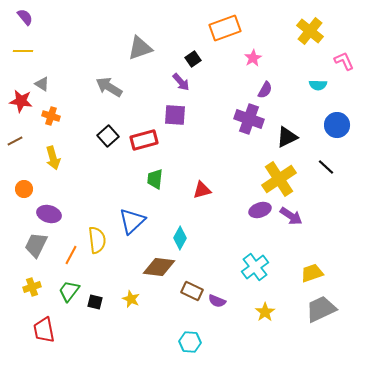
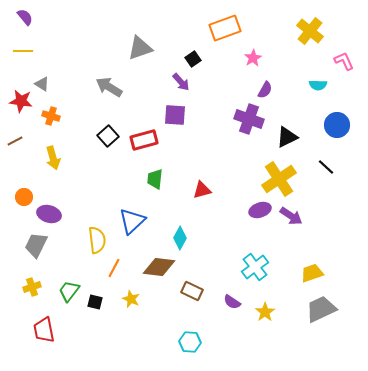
orange circle at (24, 189): moved 8 px down
orange line at (71, 255): moved 43 px right, 13 px down
purple semicircle at (217, 301): moved 15 px right, 1 px down; rotated 12 degrees clockwise
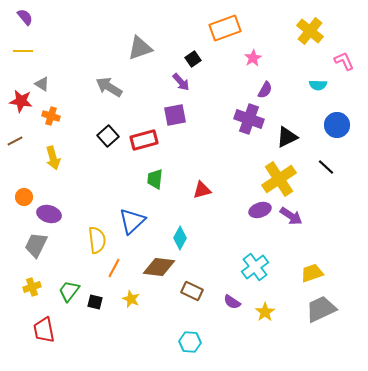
purple square at (175, 115): rotated 15 degrees counterclockwise
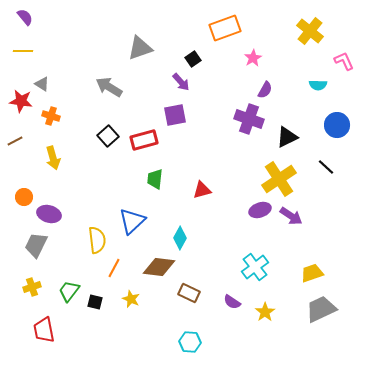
brown rectangle at (192, 291): moved 3 px left, 2 px down
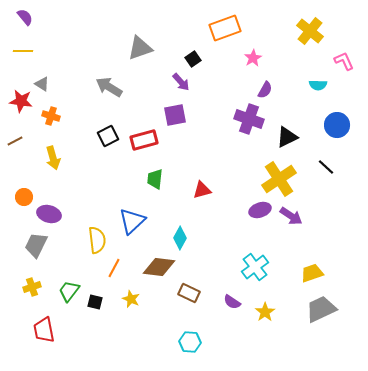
black square at (108, 136): rotated 15 degrees clockwise
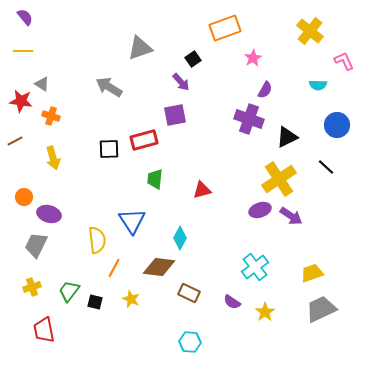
black square at (108, 136): moved 1 px right, 13 px down; rotated 25 degrees clockwise
blue triangle at (132, 221): rotated 20 degrees counterclockwise
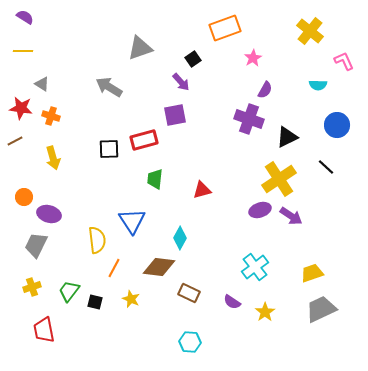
purple semicircle at (25, 17): rotated 18 degrees counterclockwise
red star at (21, 101): moved 7 px down
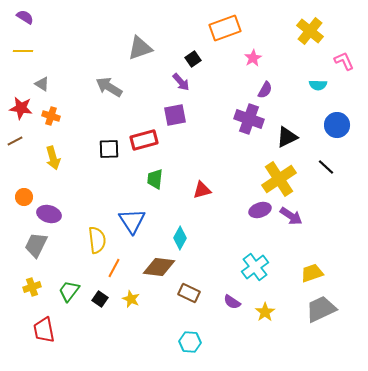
black square at (95, 302): moved 5 px right, 3 px up; rotated 21 degrees clockwise
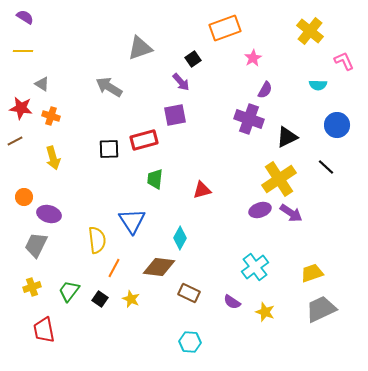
purple arrow at (291, 216): moved 3 px up
yellow star at (265, 312): rotated 18 degrees counterclockwise
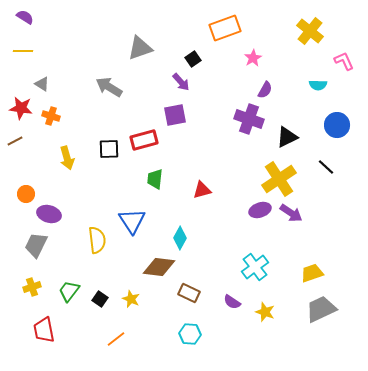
yellow arrow at (53, 158): moved 14 px right
orange circle at (24, 197): moved 2 px right, 3 px up
orange line at (114, 268): moved 2 px right, 71 px down; rotated 24 degrees clockwise
cyan hexagon at (190, 342): moved 8 px up
